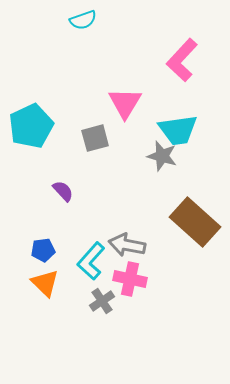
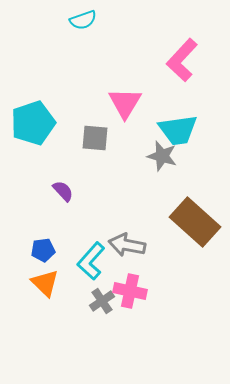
cyan pentagon: moved 2 px right, 3 px up; rotated 6 degrees clockwise
gray square: rotated 20 degrees clockwise
pink cross: moved 12 px down
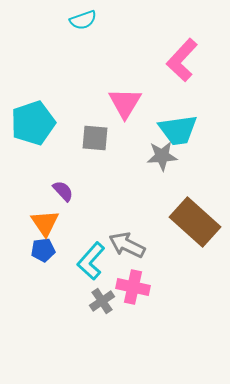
gray star: rotated 20 degrees counterclockwise
gray arrow: rotated 15 degrees clockwise
orange triangle: moved 60 px up; rotated 12 degrees clockwise
pink cross: moved 3 px right, 4 px up
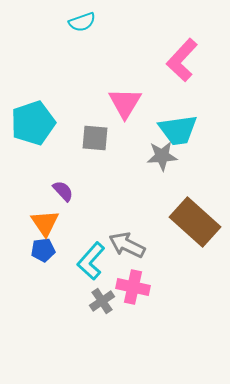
cyan semicircle: moved 1 px left, 2 px down
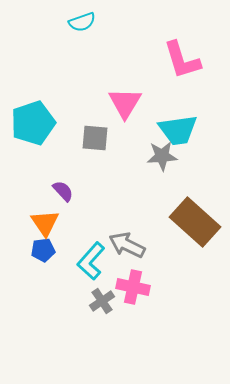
pink L-shape: rotated 60 degrees counterclockwise
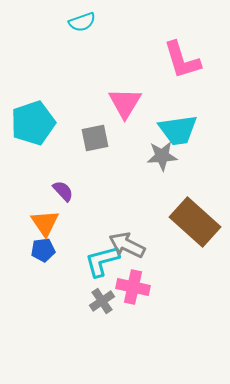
gray square: rotated 16 degrees counterclockwise
cyan L-shape: moved 11 px right; rotated 33 degrees clockwise
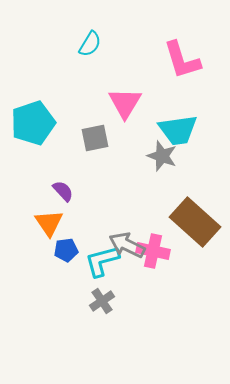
cyan semicircle: moved 8 px right, 22 px down; rotated 40 degrees counterclockwise
gray star: rotated 24 degrees clockwise
orange triangle: moved 4 px right
blue pentagon: moved 23 px right
pink cross: moved 20 px right, 36 px up
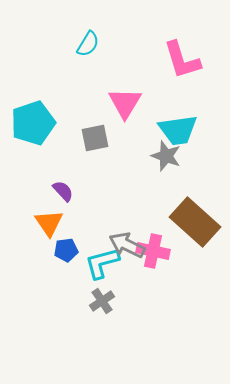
cyan semicircle: moved 2 px left
gray star: moved 4 px right
cyan L-shape: moved 2 px down
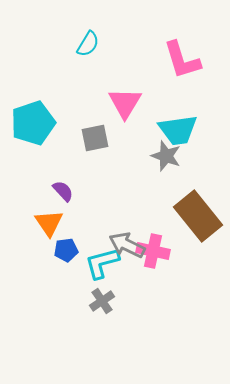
brown rectangle: moved 3 px right, 6 px up; rotated 9 degrees clockwise
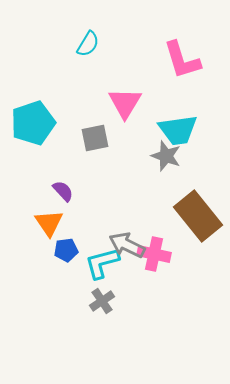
pink cross: moved 1 px right, 3 px down
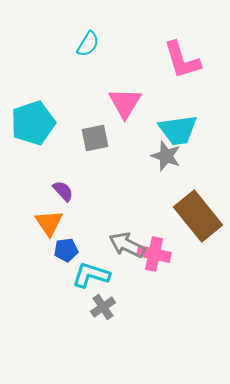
cyan L-shape: moved 11 px left, 12 px down; rotated 33 degrees clockwise
gray cross: moved 1 px right, 6 px down
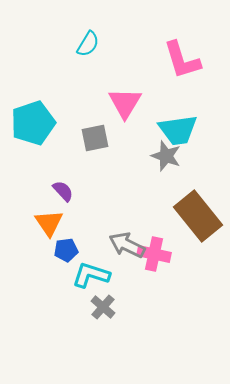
gray cross: rotated 15 degrees counterclockwise
